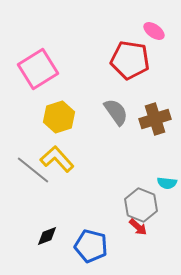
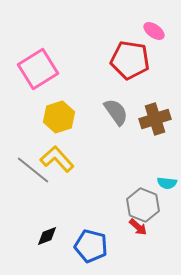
gray hexagon: moved 2 px right
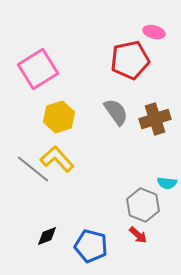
pink ellipse: moved 1 px down; rotated 20 degrees counterclockwise
red pentagon: rotated 21 degrees counterclockwise
gray line: moved 1 px up
red arrow: moved 8 px down
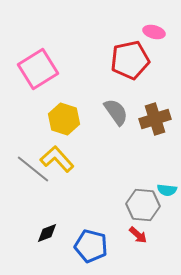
yellow hexagon: moved 5 px right, 2 px down; rotated 24 degrees counterclockwise
cyan semicircle: moved 7 px down
gray hexagon: rotated 16 degrees counterclockwise
black diamond: moved 3 px up
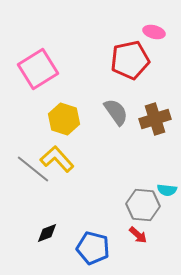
blue pentagon: moved 2 px right, 2 px down
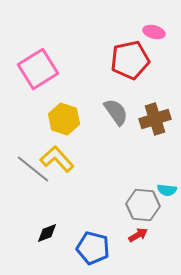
red arrow: rotated 72 degrees counterclockwise
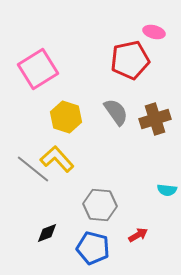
yellow hexagon: moved 2 px right, 2 px up
gray hexagon: moved 43 px left
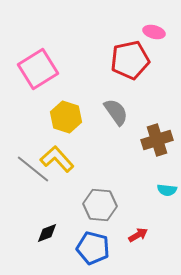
brown cross: moved 2 px right, 21 px down
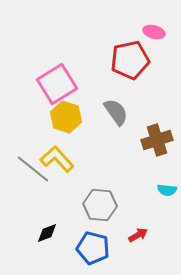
pink square: moved 19 px right, 15 px down
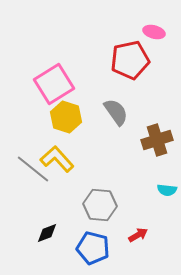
pink square: moved 3 px left
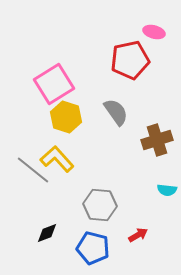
gray line: moved 1 px down
